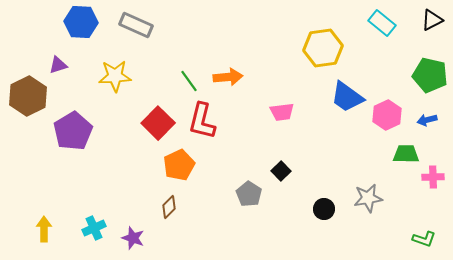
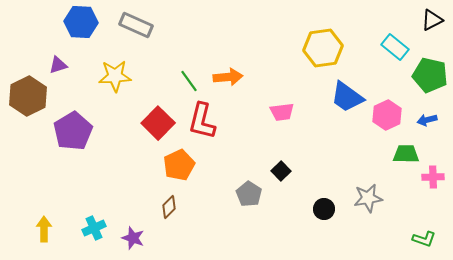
cyan rectangle: moved 13 px right, 24 px down
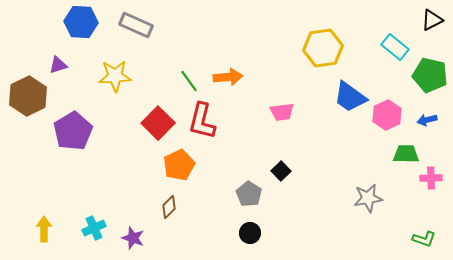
blue trapezoid: moved 3 px right
pink cross: moved 2 px left, 1 px down
black circle: moved 74 px left, 24 px down
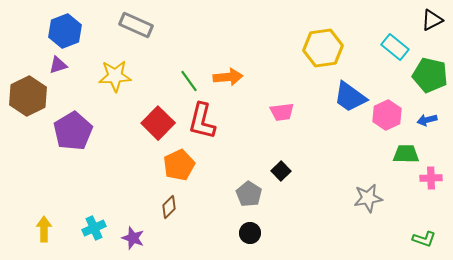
blue hexagon: moved 16 px left, 9 px down; rotated 24 degrees counterclockwise
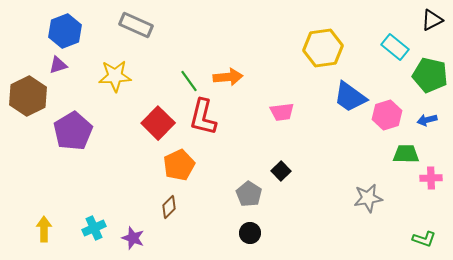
pink hexagon: rotated 8 degrees clockwise
red L-shape: moved 1 px right, 4 px up
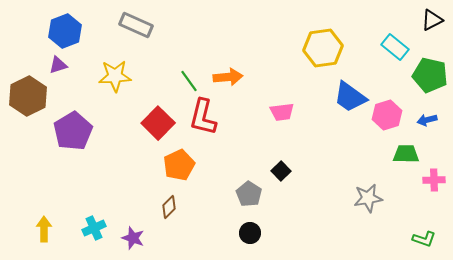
pink cross: moved 3 px right, 2 px down
